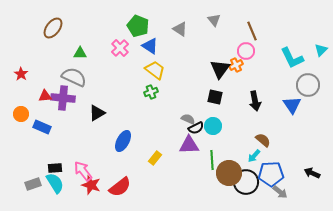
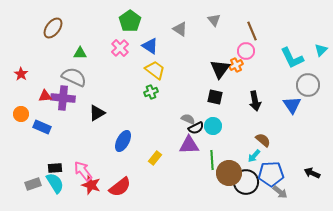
green pentagon at (138, 26): moved 8 px left, 5 px up; rotated 15 degrees clockwise
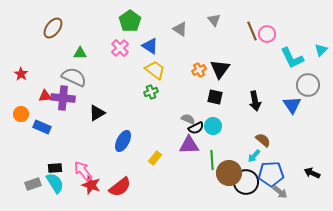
pink circle at (246, 51): moved 21 px right, 17 px up
orange cross at (236, 65): moved 37 px left, 5 px down
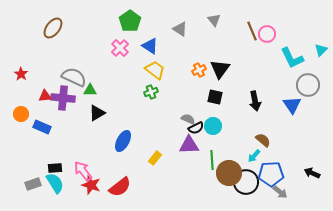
green triangle at (80, 53): moved 10 px right, 37 px down
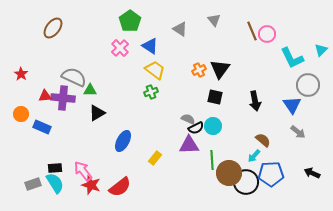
gray arrow at (280, 192): moved 18 px right, 60 px up
